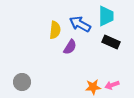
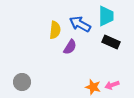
orange star: rotated 21 degrees clockwise
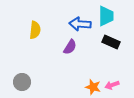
blue arrow: rotated 25 degrees counterclockwise
yellow semicircle: moved 20 px left
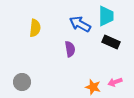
blue arrow: rotated 25 degrees clockwise
yellow semicircle: moved 2 px up
purple semicircle: moved 2 px down; rotated 42 degrees counterclockwise
pink arrow: moved 3 px right, 3 px up
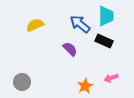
blue arrow: rotated 10 degrees clockwise
yellow semicircle: moved 3 px up; rotated 120 degrees counterclockwise
black rectangle: moved 7 px left, 1 px up
purple semicircle: rotated 35 degrees counterclockwise
pink arrow: moved 4 px left, 4 px up
orange star: moved 8 px left, 1 px up; rotated 28 degrees clockwise
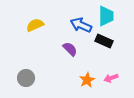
blue arrow: moved 1 px right, 1 px down; rotated 15 degrees counterclockwise
gray circle: moved 4 px right, 4 px up
orange star: moved 2 px right, 6 px up
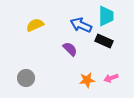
orange star: rotated 21 degrees clockwise
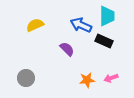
cyan trapezoid: moved 1 px right
purple semicircle: moved 3 px left
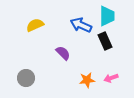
black rectangle: moved 1 px right; rotated 42 degrees clockwise
purple semicircle: moved 4 px left, 4 px down
